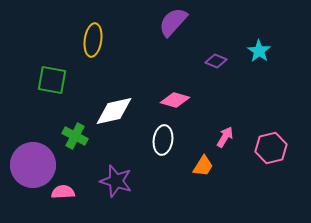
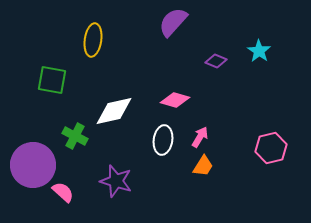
pink arrow: moved 25 px left
pink semicircle: rotated 45 degrees clockwise
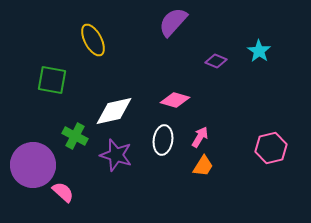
yellow ellipse: rotated 36 degrees counterclockwise
purple star: moved 26 px up
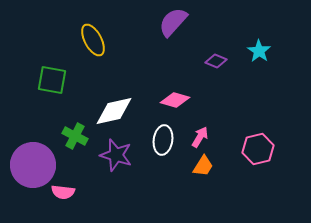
pink hexagon: moved 13 px left, 1 px down
pink semicircle: rotated 145 degrees clockwise
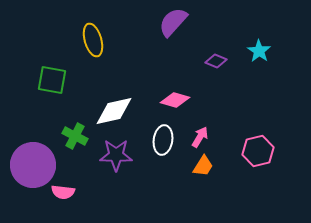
yellow ellipse: rotated 12 degrees clockwise
pink hexagon: moved 2 px down
purple star: rotated 16 degrees counterclockwise
